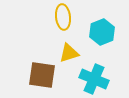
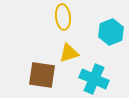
cyan hexagon: moved 9 px right
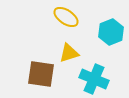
yellow ellipse: moved 3 px right; rotated 50 degrees counterclockwise
brown square: moved 1 px left, 1 px up
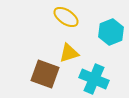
brown square: moved 4 px right; rotated 12 degrees clockwise
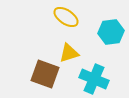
cyan hexagon: rotated 15 degrees clockwise
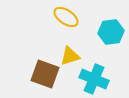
yellow triangle: moved 1 px right, 3 px down
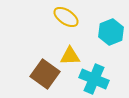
cyan hexagon: rotated 15 degrees counterclockwise
yellow triangle: rotated 15 degrees clockwise
brown square: rotated 16 degrees clockwise
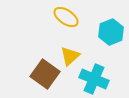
yellow triangle: rotated 40 degrees counterclockwise
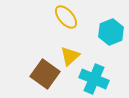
yellow ellipse: rotated 15 degrees clockwise
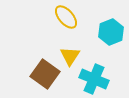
yellow triangle: rotated 15 degrees counterclockwise
